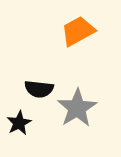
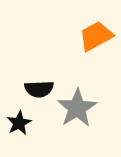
orange trapezoid: moved 18 px right, 5 px down
black semicircle: rotated 8 degrees counterclockwise
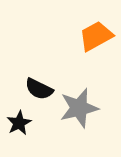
black semicircle: rotated 28 degrees clockwise
gray star: moved 2 px right; rotated 18 degrees clockwise
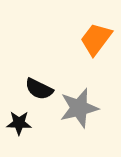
orange trapezoid: moved 3 px down; rotated 24 degrees counterclockwise
black star: rotated 30 degrees clockwise
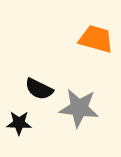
orange trapezoid: rotated 69 degrees clockwise
gray star: rotated 21 degrees clockwise
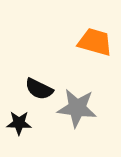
orange trapezoid: moved 1 px left, 3 px down
gray star: moved 2 px left
